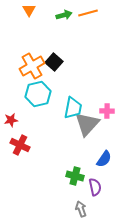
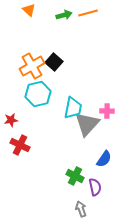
orange triangle: rotated 16 degrees counterclockwise
green cross: rotated 12 degrees clockwise
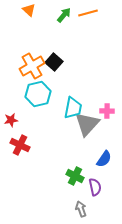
green arrow: rotated 35 degrees counterclockwise
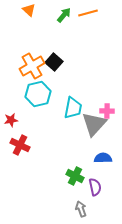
gray triangle: moved 7 px right
blue semicircle: moved 1 px left, 1 px up; rotated 126 degrees counterclockwise
